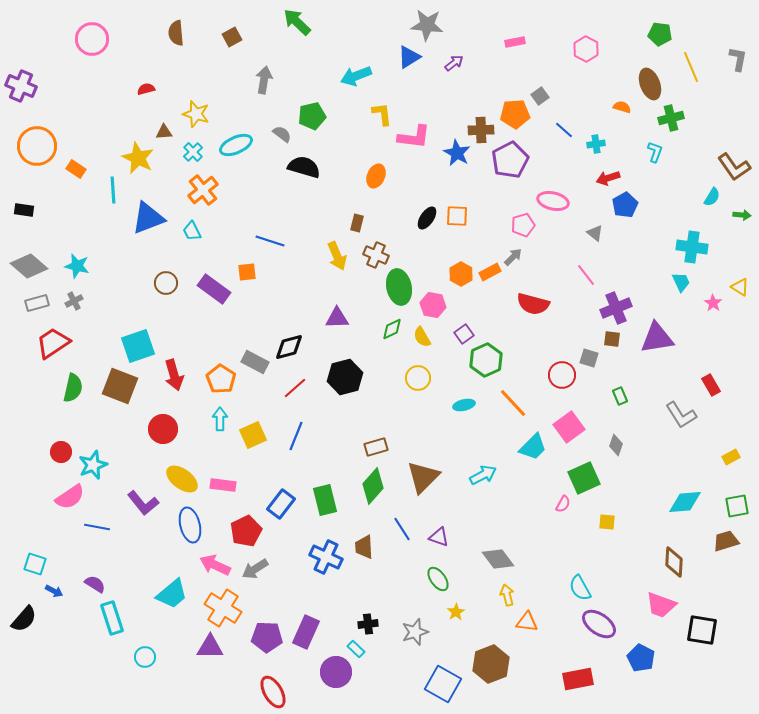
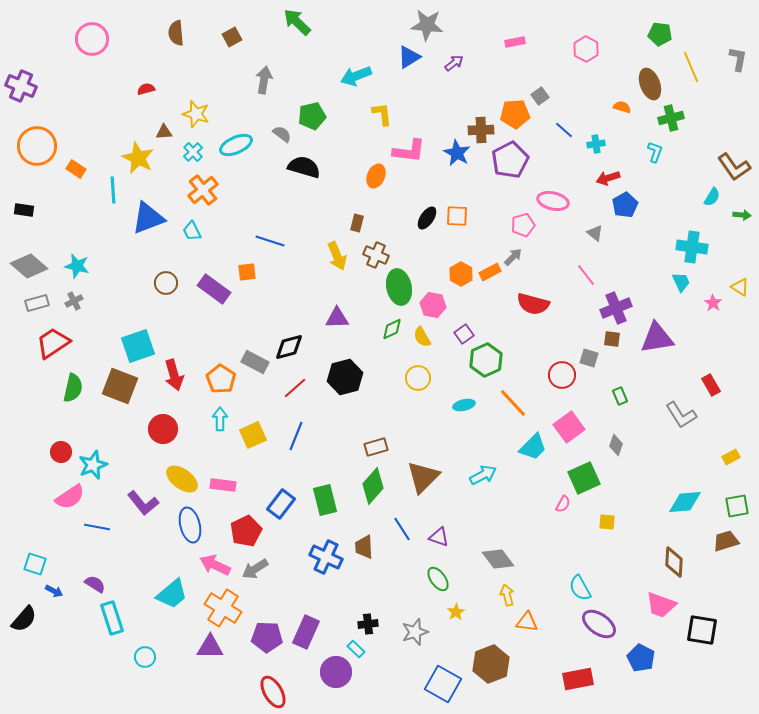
pink L-shape at (414, 137): moved 5 px left, 14 px down
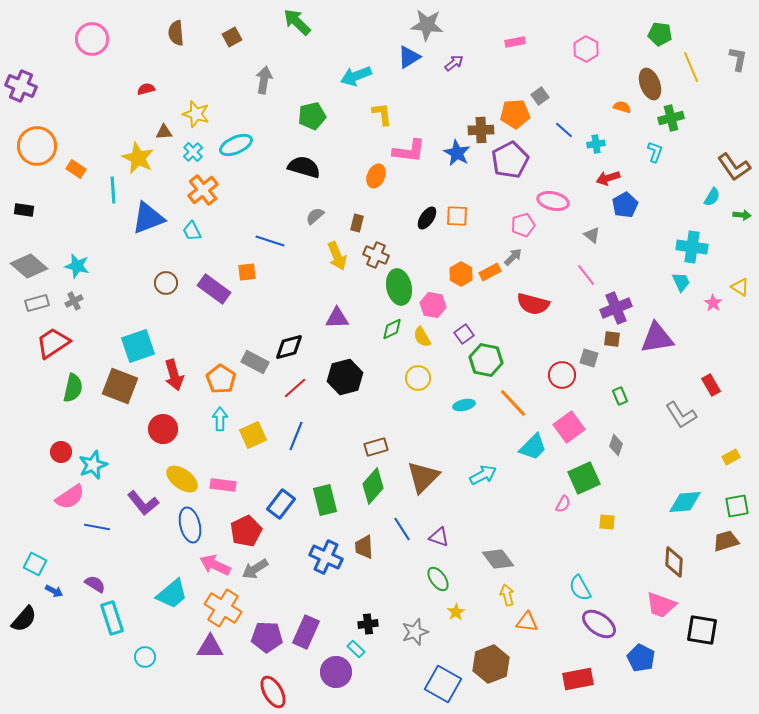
gray semicircle at (282, 134): moved 33 px right, 82 px down; rotated 78 degrees counterclockwise
gray triangle at (595, 233): moved 3 px left, 2 px down
green hexagon at (486, 360): rotated 24 degrees counterclockwise
cyan square at (35, 564): rotated 10 degrees clockwise
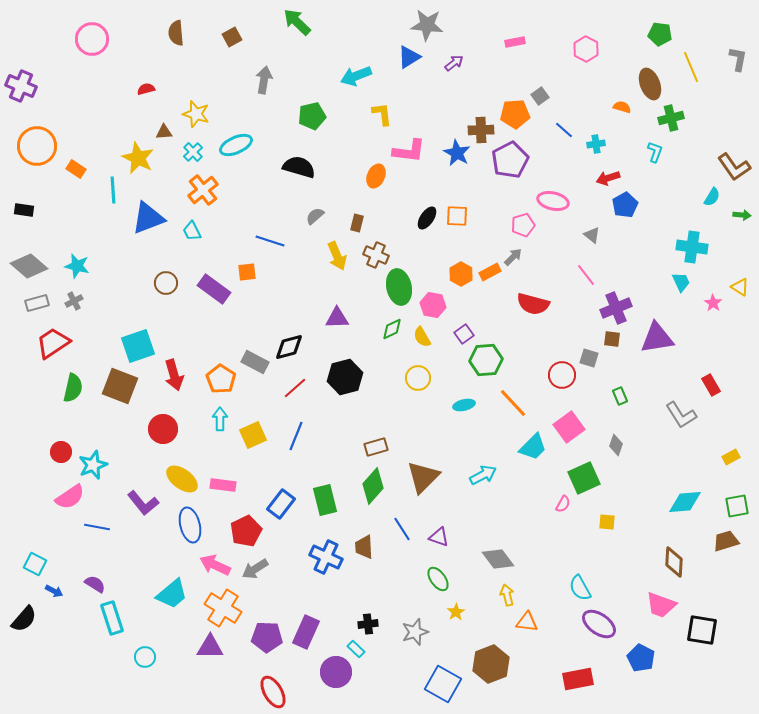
black semicircle at (304, 167): moved 5 px left
green hexagon at (486, 360): rotated 16 degrees counterclockwise
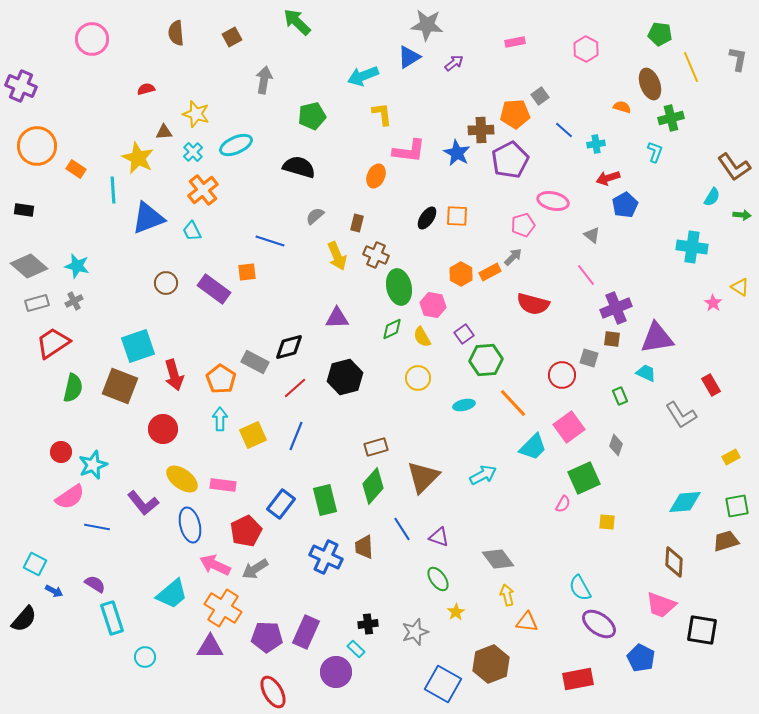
cyan arrow at (356, 76): moved 7 px right
cyan trapezoid at (681, 282): moved 35 px left, 91 px down; rotated 40 degrees counterclockwise
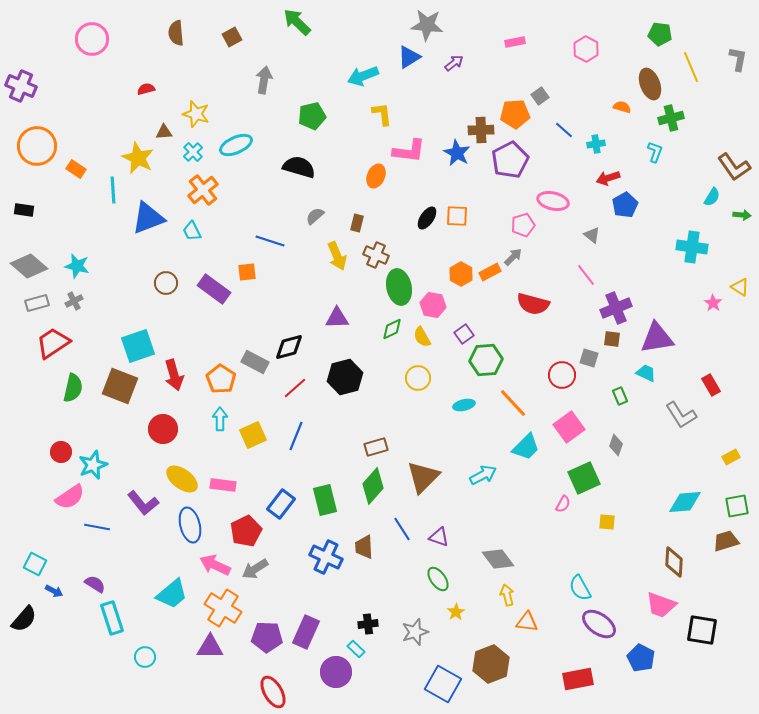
cyan trapezoid at (533, 447): moved 7 px left
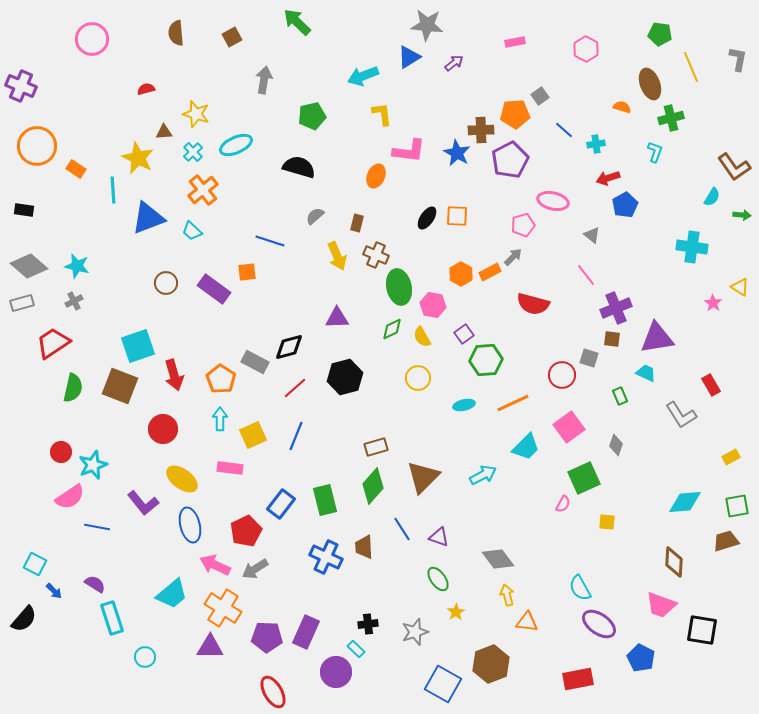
cyan trapezoid at (192, 231): rotated 20 degrees counterclockwise
gray rectangle at (37, 303): moved 15 px left
orange line at (513, 403): rotated 72 degrees counterclockwise
pink rectangle at (223, 485): moved 7 px right, 17 px up
blue arrow at (54, 591): rotated 18 degrees clockwise
